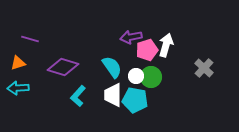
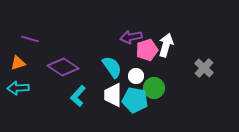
purple diamond: rotated 16 degrees clockwise
green circle: moved 3 px right, 11 px down
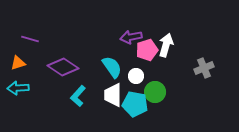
gray cross: rotated 24 degrees clockwise
green circle: moved 1 px right, 4 px down
cyan pentagon: moved 4 px down
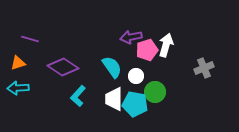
white trapezoid: moved 1 px right, 4 px down
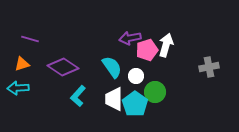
purple arrow: moved 1 px left, 1 px down
orange triangle: moved 4 px right, 1 px down
gray cross: moved 5 px right, 1 px up; rotated 12 degrees clockwise
cyan pentagon: rotated 25 degrees clockwise
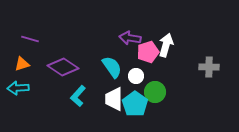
purple arrow: rotated 20 degrees clockwise
pink pentagon: moved 1 px right, 2 px down
gray cross: rotated 12 degrees clockwise
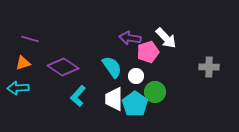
white arrow: moved 7 px up; rotated 120 degrees clockwise
orange triangle: moved 1 px right, 1 px up
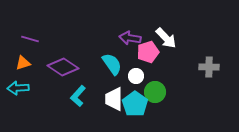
cyan semicircle: moved 3 px up
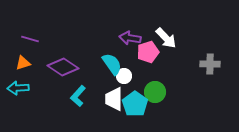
gray cross: moved 1 px right, 3 px up
white circle: moved 12 px left
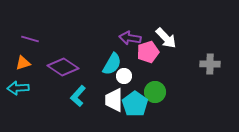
cyan semicircle: rotated 65 degrees clockwise
white trapezoid: moved 1 px down
